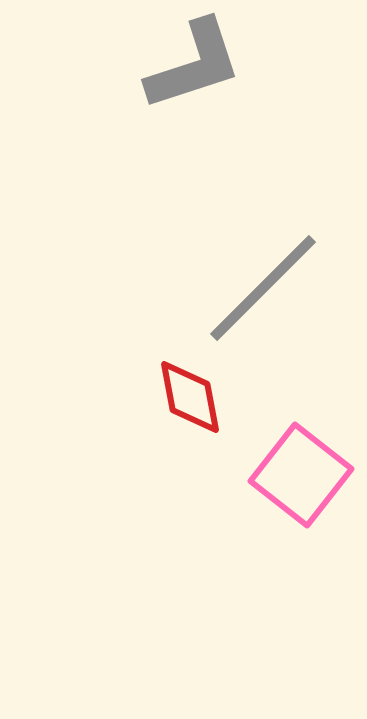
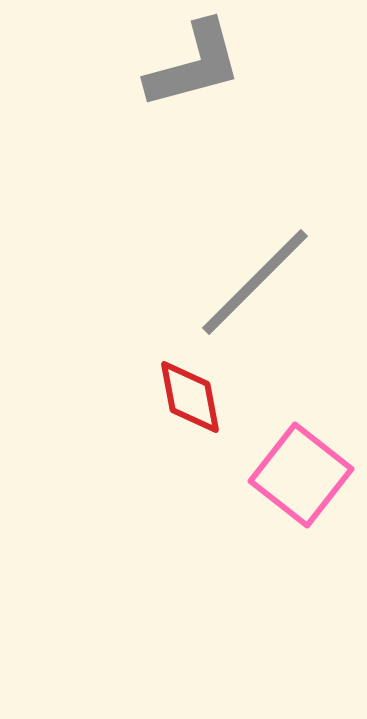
gray L-shape: rotated 3 degrees clockwise
gray line: moved 8 px left, 6 px up
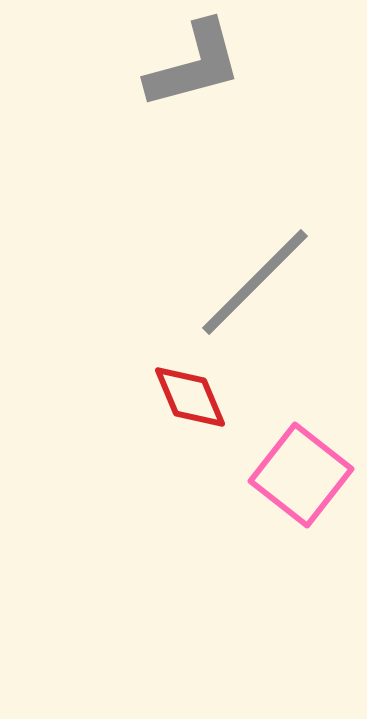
red diamond: rotated 12 degrees counterclockwise
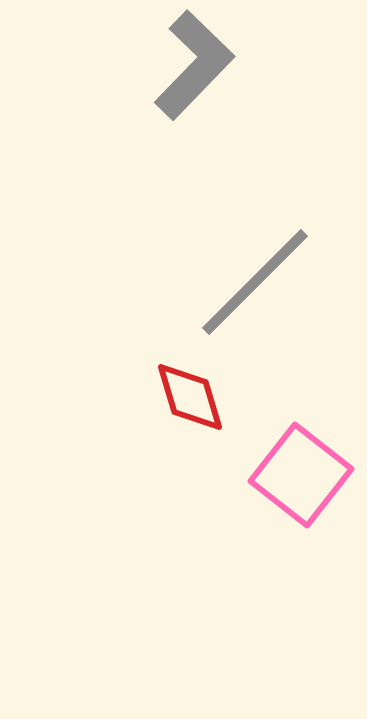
gray L-shape: rotated 31 degrees counterclockwise
red diamond: rotated 6 degrees clockwise
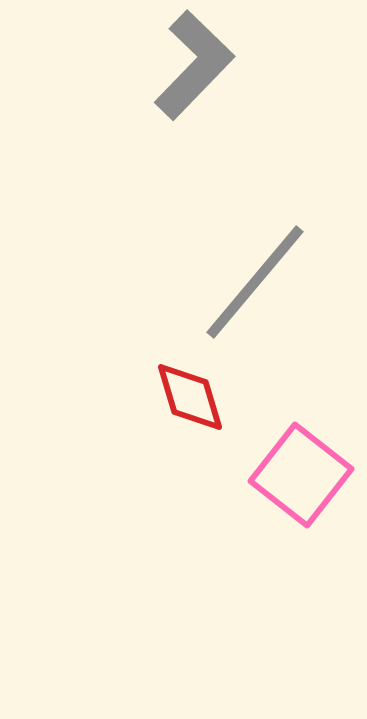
gray line: rotated 5 degrees counterclockwise
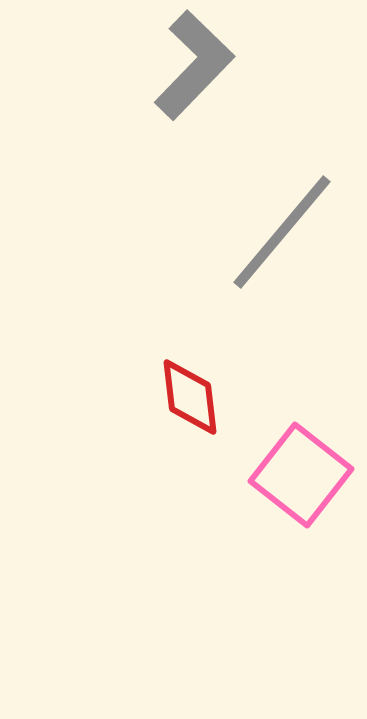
gray line: moved 27 px right, 50 px up
red diamond: rotated 10 degrees clockwise
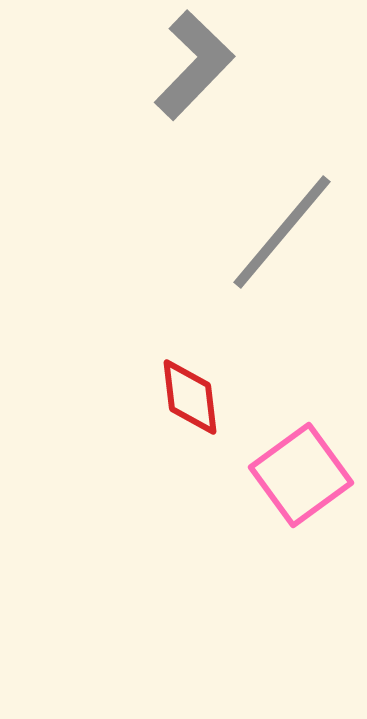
pink square: rotated 16 degrees clockwise
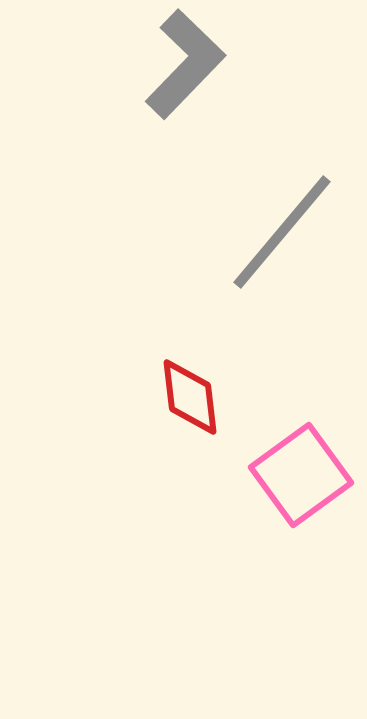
gray L-shape: moved 9 px left, 1 px up
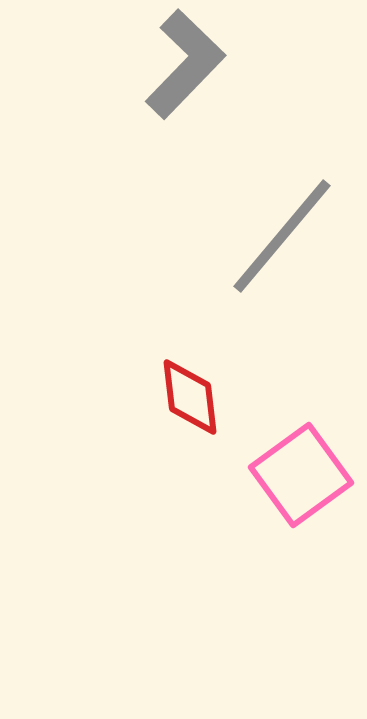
gray line: moved 4 px down
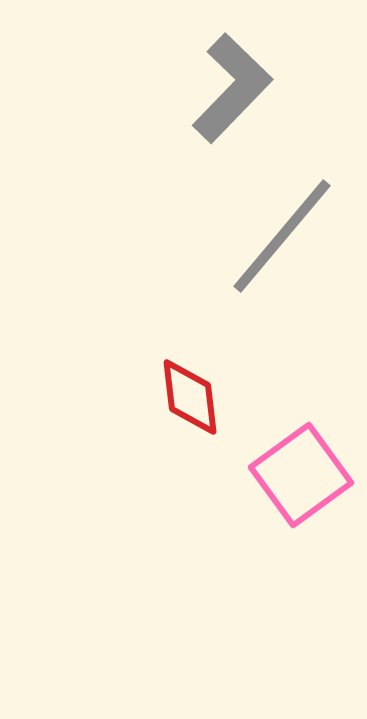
gray L-shape: moved 47 px right, 24 px down
